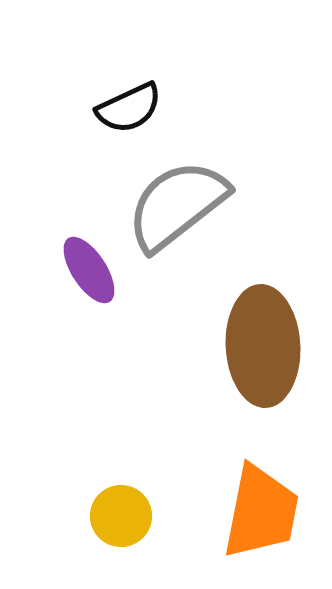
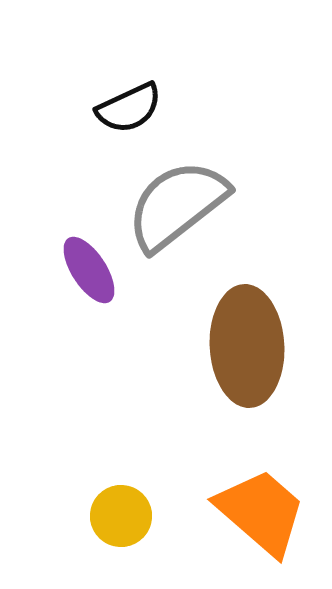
brown ellipse: moved 16 px left
orange trapezoid: rotated 60 degrees counterclockwise
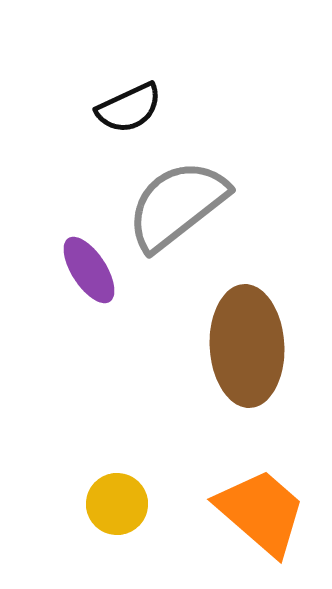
yellow circle: moved 4 px left, 12 px up
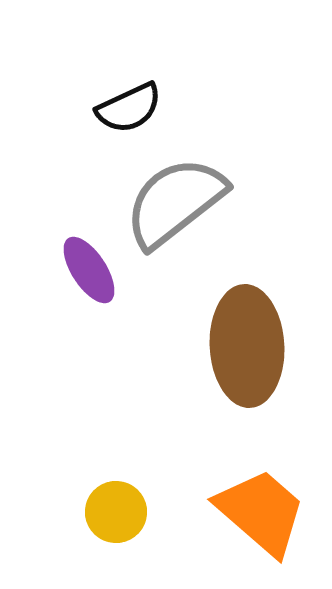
gray semicircle: moved 2 px left, 3 px up
yellow circle: moved 1 px left, 8 px down
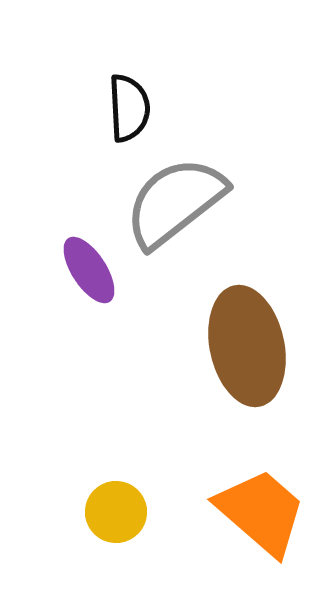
black semicircle: rotated 68 degrees counterclockwise
brown ellipse: rotated 9 degrees counterclockwise
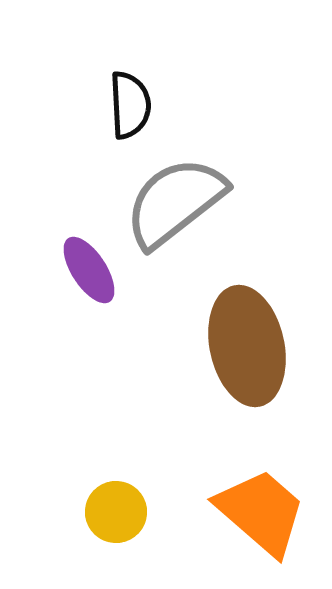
black semicircle: moved 1 px right, 3 px up
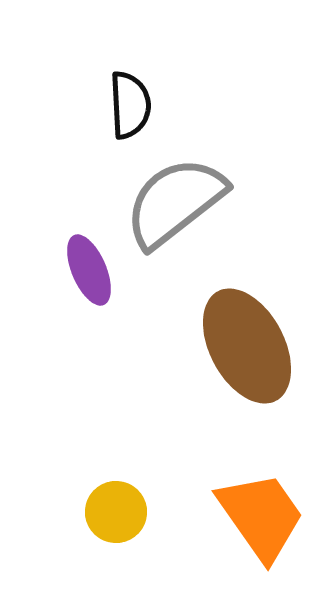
purple ellipse: rotated 10 degrees clockwise
brown ellipse: rotated 16 degrees counterclockwise
orange trapezoid: moved 4 px down; rotated 14 degrees clockwise
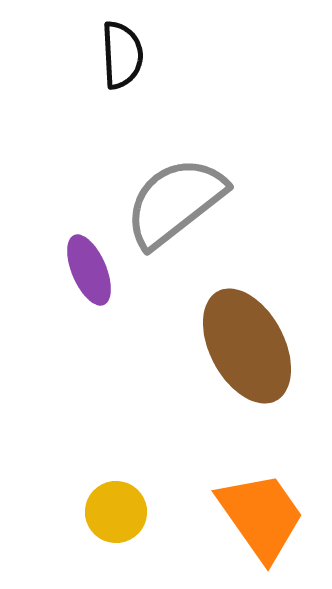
black semicircle: moved 8 px left, 50 px up
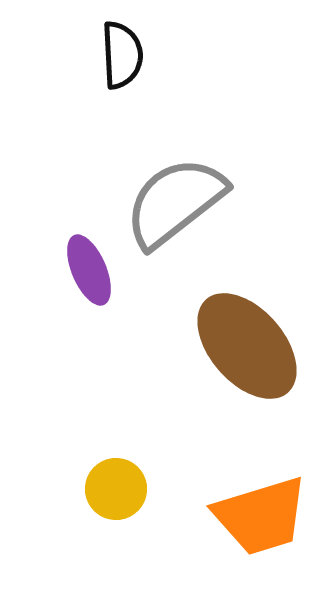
brown ellipse: rotated 13 degrees counterclockwise
yellow circle: moved 23 px up
orange trapezoid: rotated 108 degrees clockwise
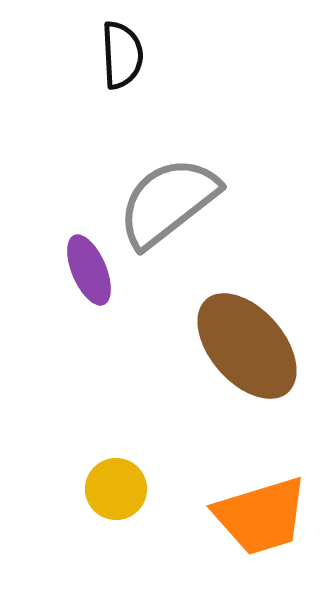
gray semicircle: moved 7 px left
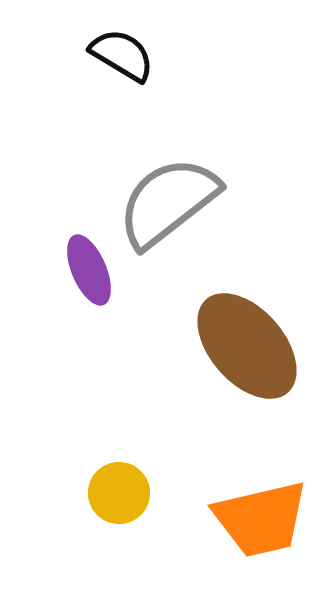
black semicircle: rotated 56 degrees counterclockwise
yellow circle: moved 3 px right, 4 px down
orange trapezoid: moved 3 px down; rotated 4 degrees clockwise
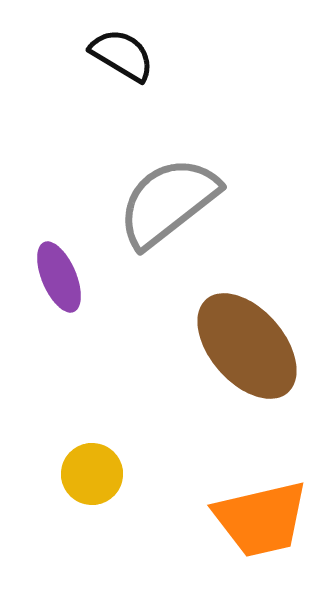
purple ellipse: moved 30 px left, 7 px down
yellow circle: moved 27 px left, 19 px up
